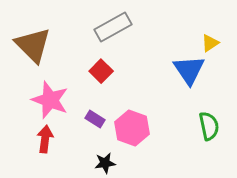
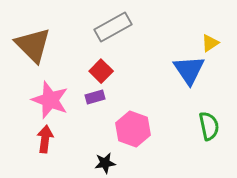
purple rectangle: moved 22 px up; rotated 48 degrees counterclockwise
pink hexagon: moved 1 px right, 1 px down
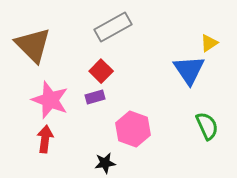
yellow triangle: moved 1 px left
green semicircle: moved 2 px left; rotated 12 degrees counterclockwise
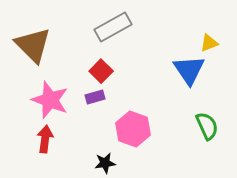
yellow triangle: rotated 12 degrees clockwise
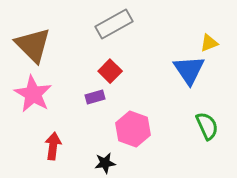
gray rectangle: moved 1 px right, 3 px up
red square: moved 9 px right
pink star: moved 17 px left, 6 px up; rotated 9 degrees clockwise
red arrow: moved 8 px right, 7 px down
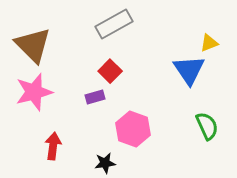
pink star: moved 1 px right, 2 px up; rotated 27 degrees clockwise
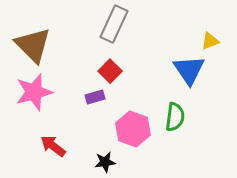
gray rectangle: rotated 36 degrees counterclockwise
yellow triangle: moved 1 px right, 2 px up
green semicircle: moved 32 px left, 9 px up; rotated 32 degrees clockwise
red arrow: rotated 60 degrees counterclockwise
black star: moved 1 px up
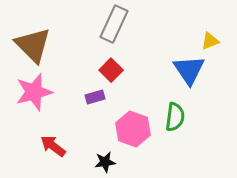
red square: moved 1 px right, 1 px up
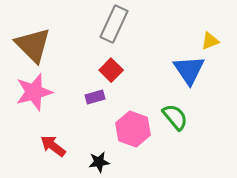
green semicircle: rotated 48 degrees counterclockwise
black star: moved 6 px left
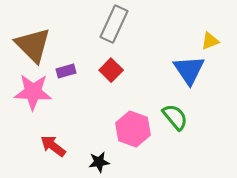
pink star: moved 1 px left; rotated 18 degrees clockwise
purple rectangle: moved 29 px left, 26 px up
